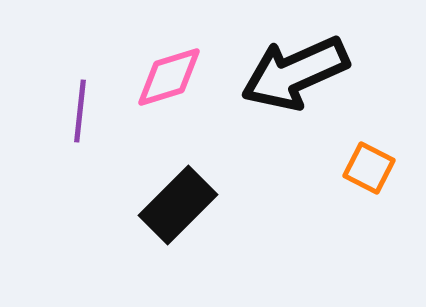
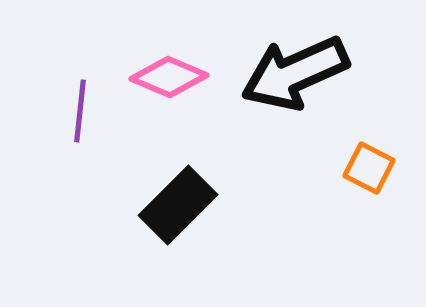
pink diamond: rotated 40 degrees clockwise
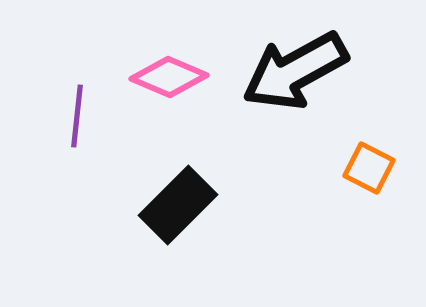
black arrow: moved 2 px up; rotated 5 degrees counterclockwise
purple line: moved 3 px left, 5 px down
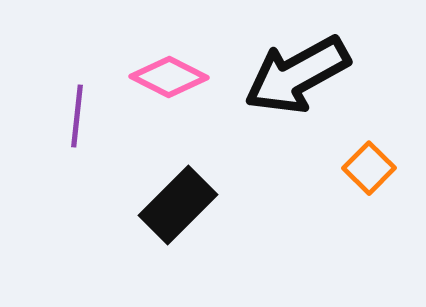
black arrow: moved 2 px right, 4 px down
pink diamond: rotated 4 degrees clockwise
orange square: rotated 18 degrees clockwise
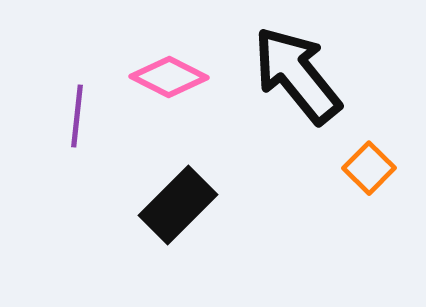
black arrow: rotated 80 degrees clockwise
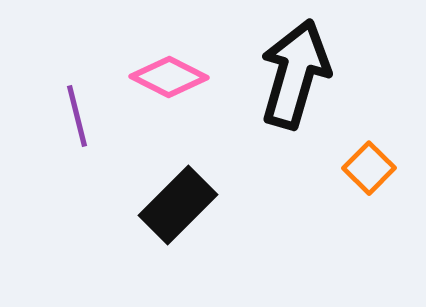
black arrow: moved 2 px left, 1 px up; rotated 55 degrees clockwise
purple line: rotated 20 degrees counterclockwise
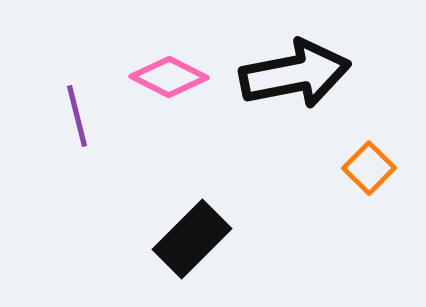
black arrow: rotated 63 degrees clockwise
black rectangle: moved 14 px right, 34 px down
